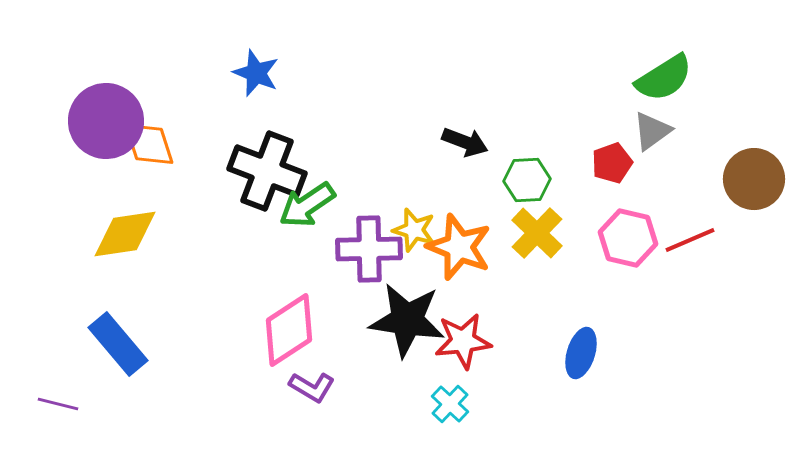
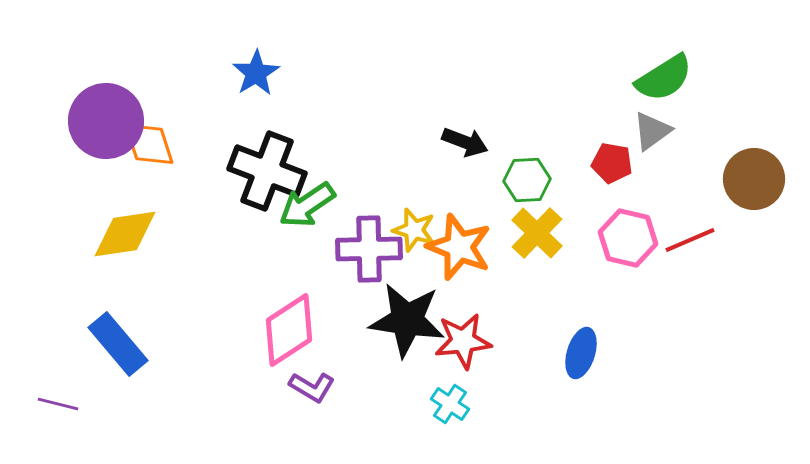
blue star: rotated 18 degrees clockwise
red pentagon: rotated 30 degrees clockwise
cyan cross: rotated 9 degrees counterclockwise
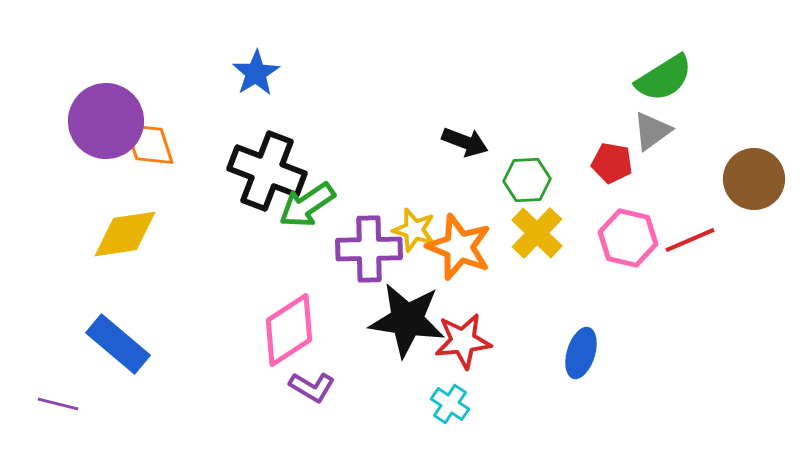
blue rectangle: rotated 10 degrees counterclockwise
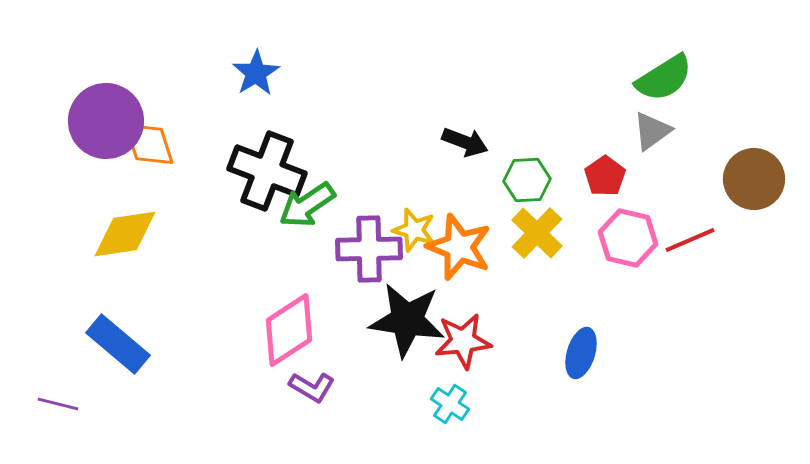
red pentagon: moved 7 px left, 13 px down; rotated 27 degrees clockwise
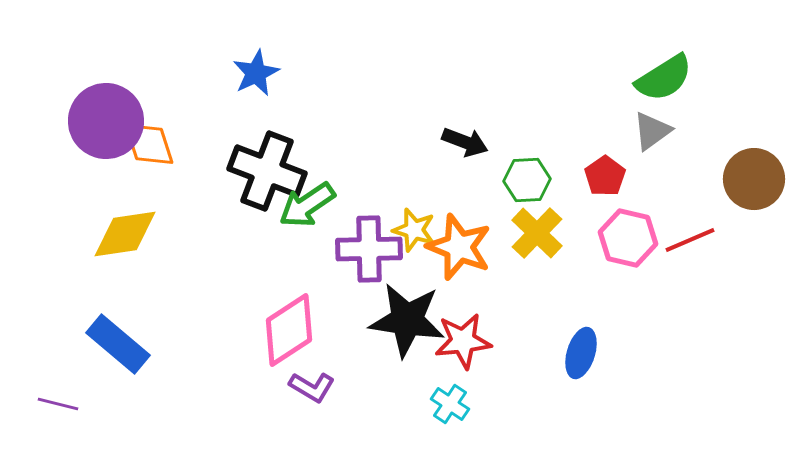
blue star: rotated 6 degrees clockwise
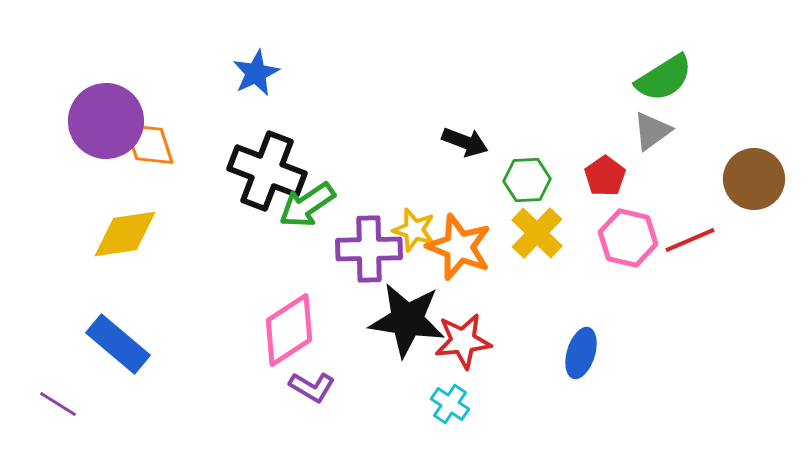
purple line: rotated 18 degrees clockwise
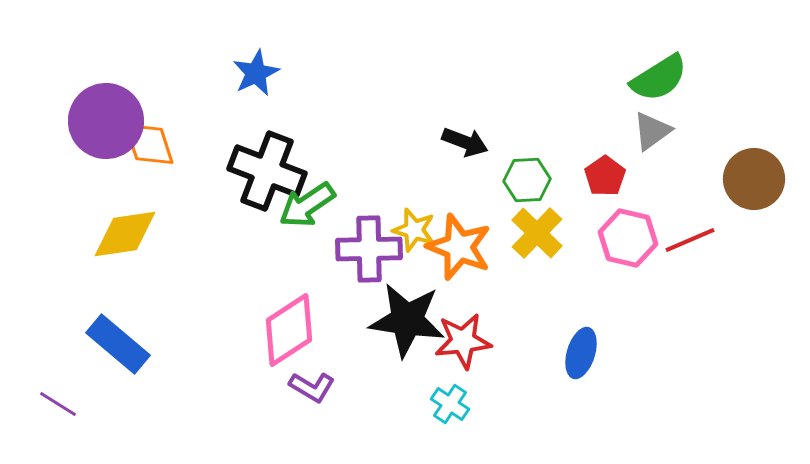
green semicircle: moved 5 px left
